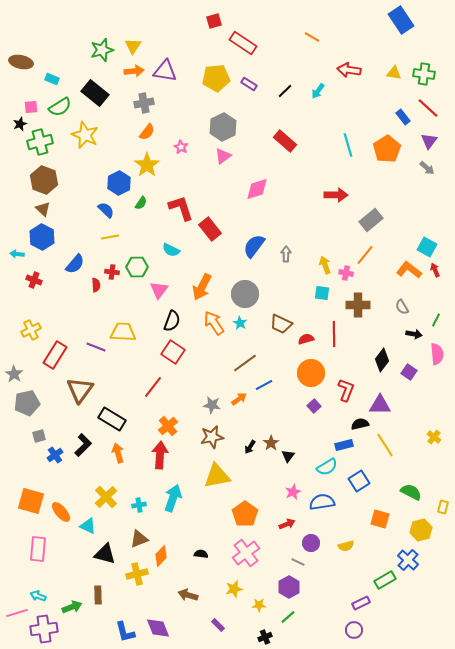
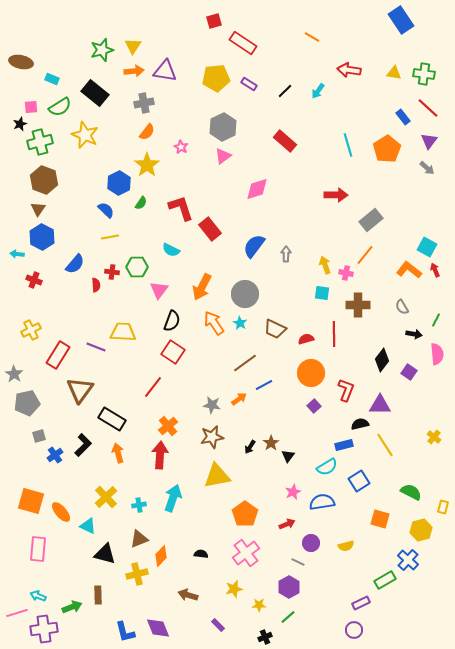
brown triangle at (43, 209): moved 5 px left; rotated 21 degrees clockwise
brown trapezoid at (281, 324): moved 6 px left, 5 px down
red rectangle at (55, 355): moved 3 px right
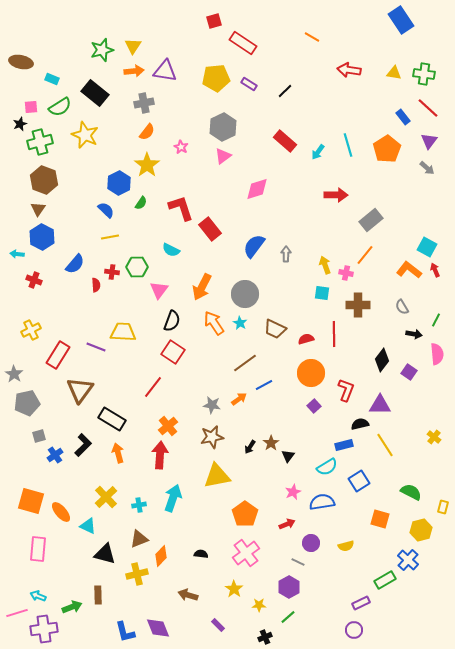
cyan arrow at (318, 91): moved 61 px down
yellow star at (234, 589): rotated 24 degrees counterclockwise
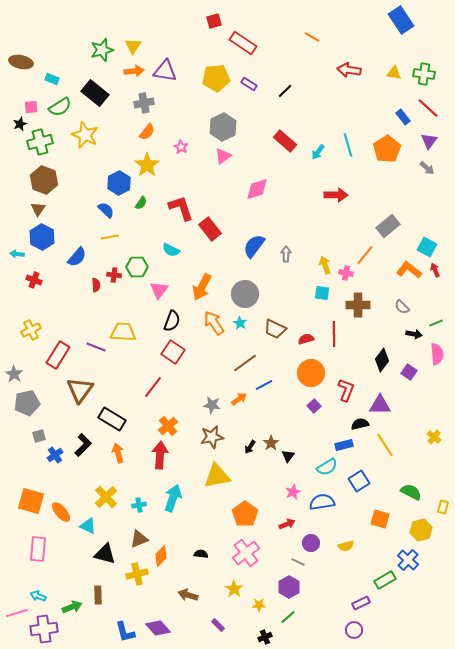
gray rectangle at (371, 220): moved 17 px right, 6 px down
blue semicircle at (75, 264): moved 2 px right, 7 px up
red cross at (112, 272): moved 2 px right, 3 px down
gray semicircle at (402, 307): rotated 14 degrees counterclockwise
green line at (436, 320): moved 3 px down; rotated 40 degrees clockwise
purple diamond at (158, 628): rotated 20 degrees counterclockwise
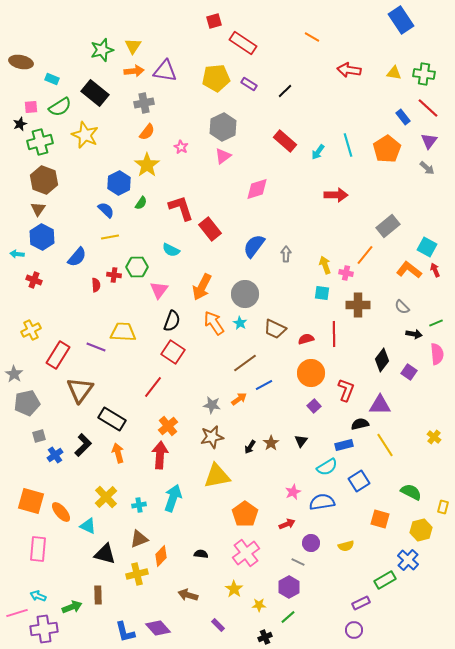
black triangle at (288, 456): moved 13 px right, 15 px up
